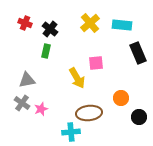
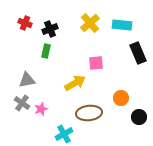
black cross: rotated 28 degrees clockwise
yellow arrow: moved 2 px left, 5 px down; rotated 90 degrees counterclockwise
cyan cross: moved 7 px left, 2 px down; rotated 24 degrees counterclockwise
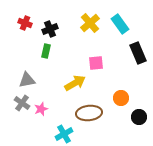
cyan rectangle: moved 2 px left, 1 px up; rotated 48 degrees clockwise
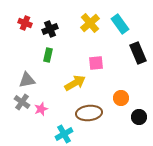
green rectangle: moved 2 px right, 4 px down
gray cross: moved 1 px up
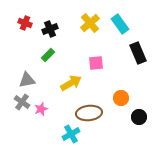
green rectangle: rotated 32 degrees clockwise
yellow arrow: moved 4 px left
cyan cross: moved 7 px right
